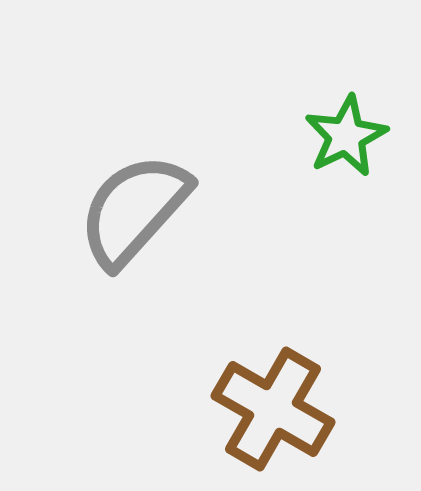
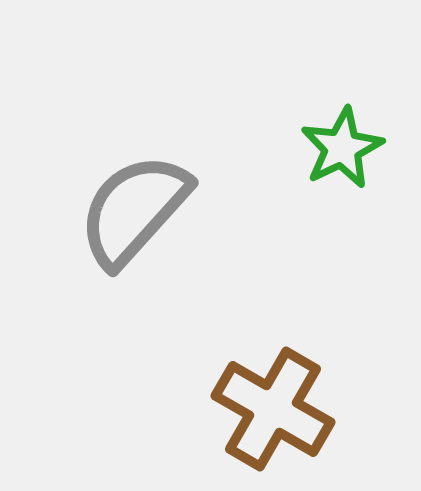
green star: moved 4 px left, 12 px down
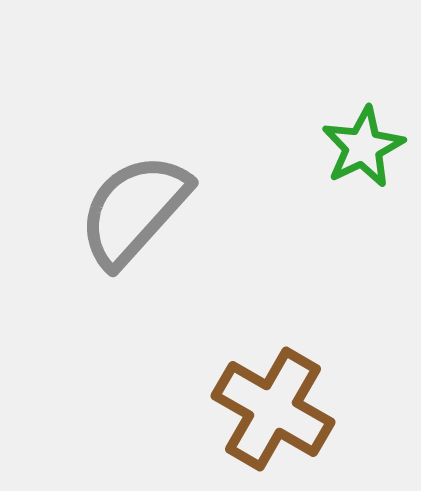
green star: moved 21 px right, 1 px up
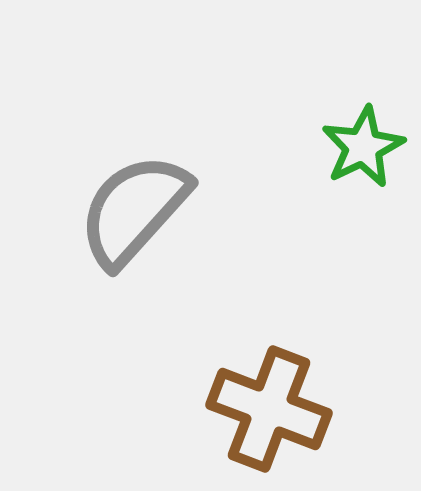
brown cross: moved 4 px left; rotated 9 degrees counterclockwise
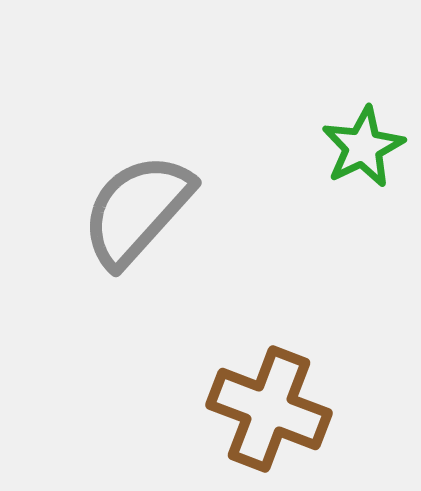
gray semicircle: moved 3 px right
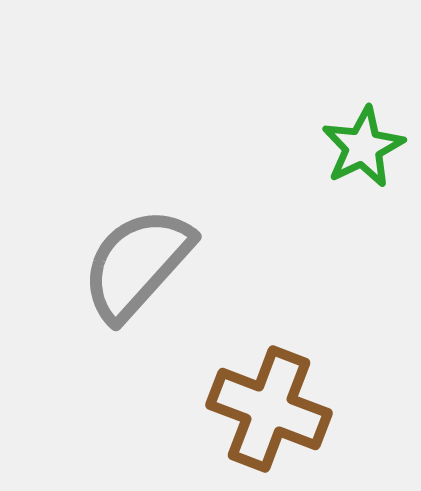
gray semicircle: moved 54 px down
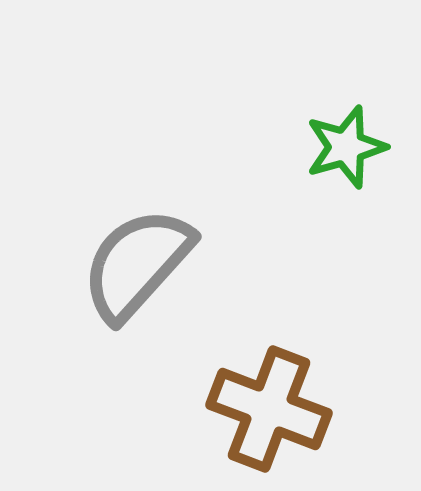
green star: moved 17 px left; rotated 10 degrees clockwise
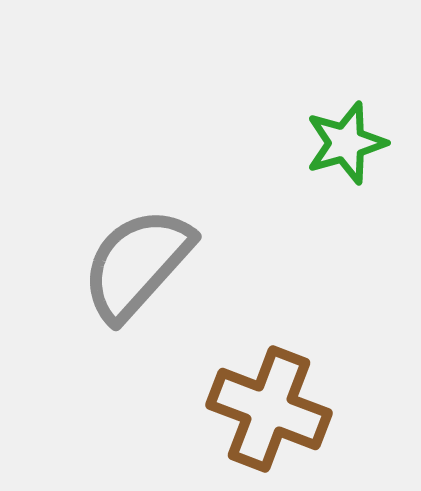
green star: moved 4 px up
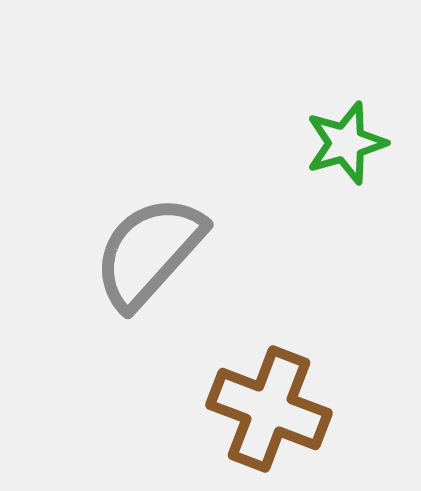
gray semicircle: moved 12 px right, 12 px up
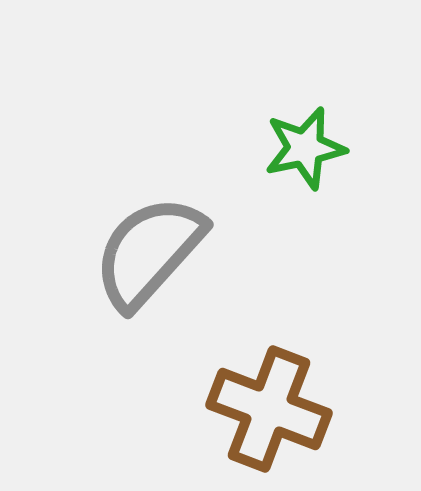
green star: moved 41 px left, 5 px down; rotated 4 degrees clockwise
